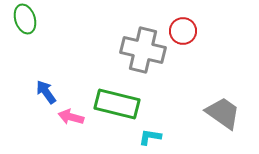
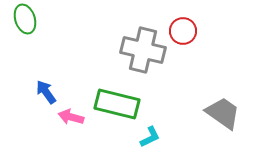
cyan L-shape: rotated 145 degrees clockwise
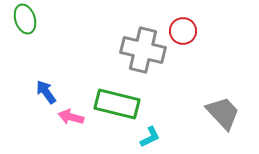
gray trapezoid: rotated 12 degrees clockwise
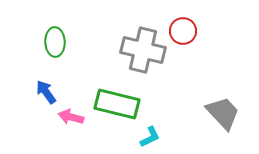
green ellipse: moved 30 px right, 23 px down; rotated 16 degrees clockwise
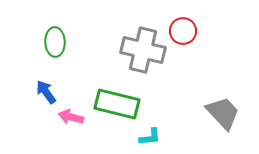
cyan L-shape: rotated 20 degrees clockwise
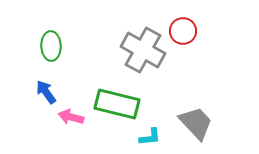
green ellipse: moved 4 px left, 4 px down
gray cross: rotated 15 degrees clockwise
gray trapezoid: moved 27 px left, 10 px down
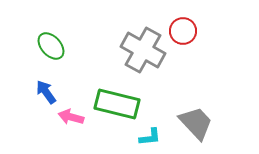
green ellipse: rotated 40 degrees counterclockwise
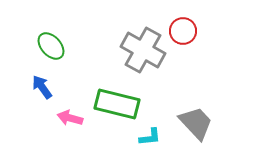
blue arrow: moved 4 px left, 5 px up
pink arrow: moved 1 px left, 1 px down
